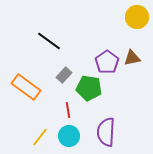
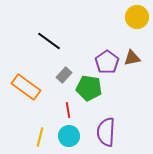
yellow line: rotated 24 degrees counterclockwise
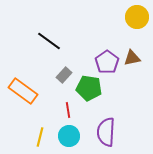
orange rectangle: moved 3 px left, 4 px down
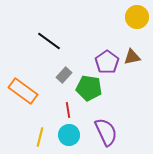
brown triangle: moved 1 px up
purple semicircle: rotated 152 degrees clockwise
cyan circle: moved 1 px up
